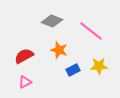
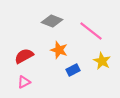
yellow star: moved 3 px right, 5 px up; rotated 30 degrees clockwise
pink triangle: moved 1 px left
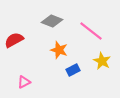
red semicircle: moved 10 px left, 16 px up
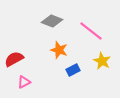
red semicircle: moved 19 px down
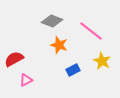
orange star: moved 5 px up
pink triangle: moved 2 px right, 2 px up
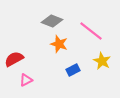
orange star: moved 1 px up
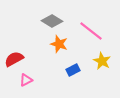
gray diamond: rotated 10 degrees clockwise
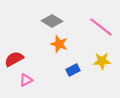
pink line: moved 10 px right, 4 px up
yellow star: rotated 30 degrees counterclockwise
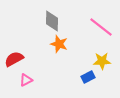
gray diamond: rotated 60 degrees clockwise
blue rectangle: moved 15 px right, 7 px down
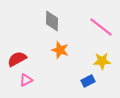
orange star: moved 1 px right, 6 px down
red semicircle: moved 3 px right
blue rectangle: moved 4 px down
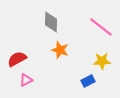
gray diamond: moved 1 px left, 1 px down
